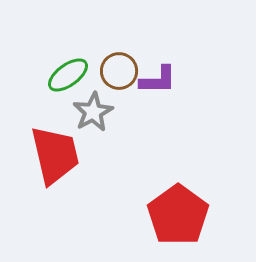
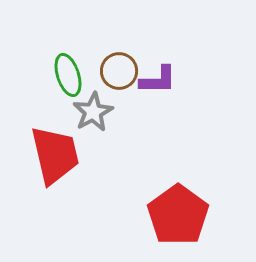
green ellipse: rotated 72 degrees counterclockwise
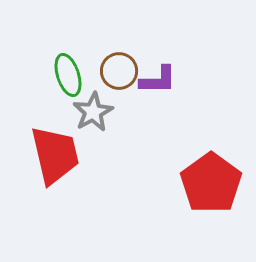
red pentagon: moved 33 px right, 32 px up
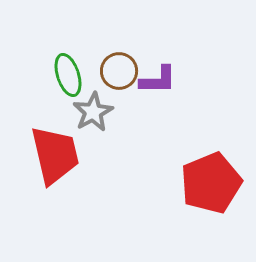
red pentagon: rotated 14 degrees clockwise
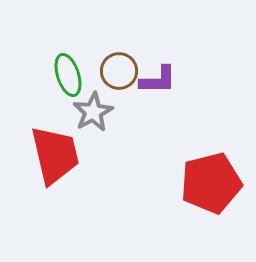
red pentagon: rotated 8 degrees clockwise
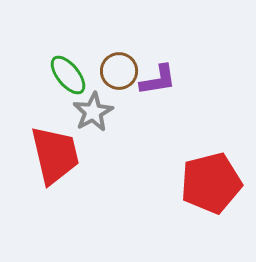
green ellipse: rotated 21 degrees counterclockwise
purple L-shape: rotated 9 degrees counterclockwise
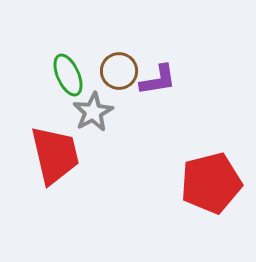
green ellipse: rotated 15 degrees clockwise
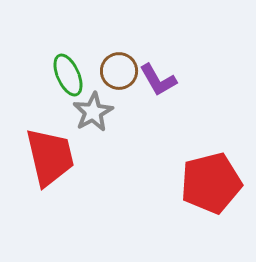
purple L-shape: rotated 69 degrees clockwise
red trapezoid: moved 5 px left, 2 px down
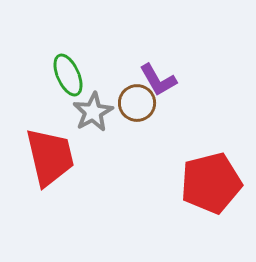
brown circle: moved 18 px right, 32 px down
